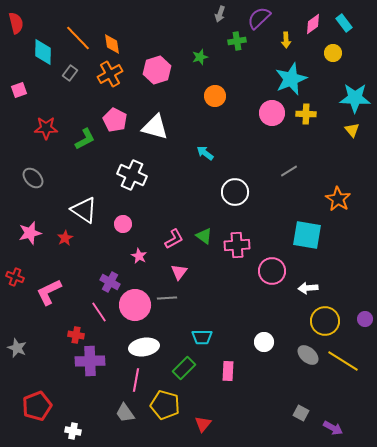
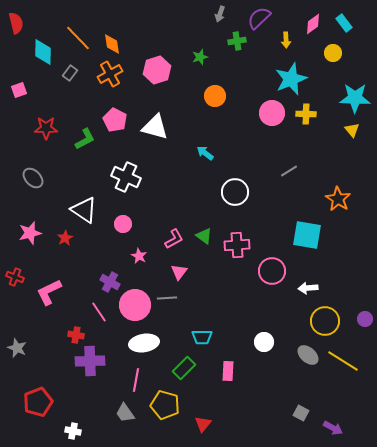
white cross at (132, 175): moved 6 px left, 2 px down
white ellipse at (144, 347): moved 4 px up
red pentagon at (37, 406): moved 1 px right, 4 px up
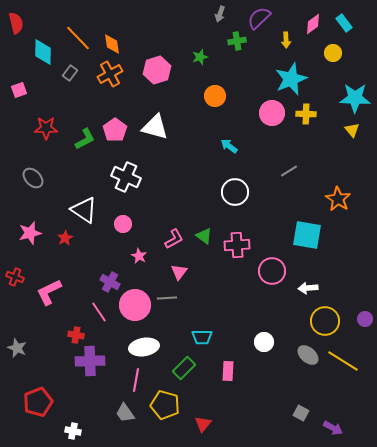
pink pentagon at (115, 120): moved 10 px down; rotated 10 degrees clockwise
cyan arrow at (205, 153): moved 24 px right, 7 px up
white ellipse at (144, 343): moved 4 px down
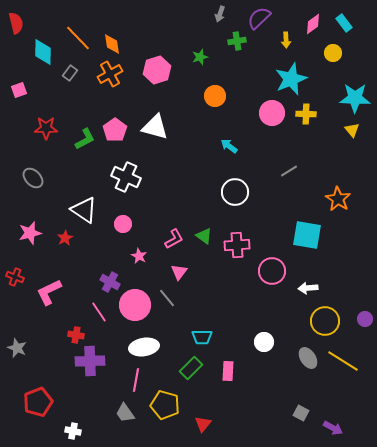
gray line at (167, 298): rotated 54 degrees clockwise
gray ellipse at (308, 355): moved 3 px down; rotated 15 degrees clockwise
green rectangle at (184, 368): moved 7 px right
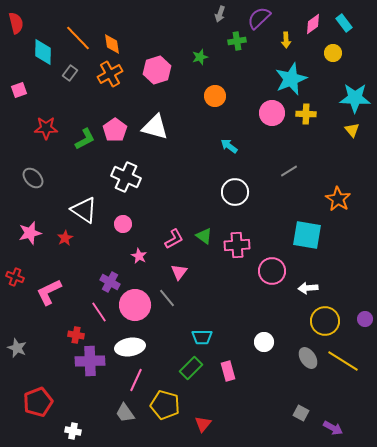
white ellipse at (144, 347): moved 14 px left
pink rectangle at (228, 371): rotated 18 degrees counterclockwise
pink line at (136, 380): rotated 15 degrees clockwise
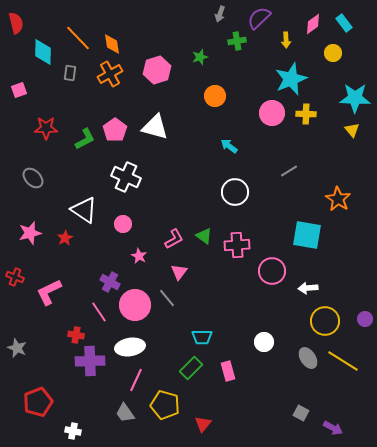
gray rectangle at (70, 73): rotated 28 degrees counterclockwise
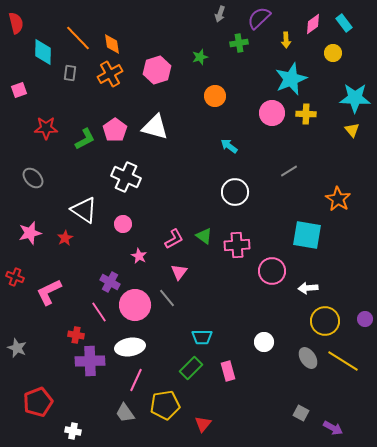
green cross at (237, 41): moved 2 px right, 2 px down
yellow pentagon at (165, 405): rotated 24 degrees counterclockwise
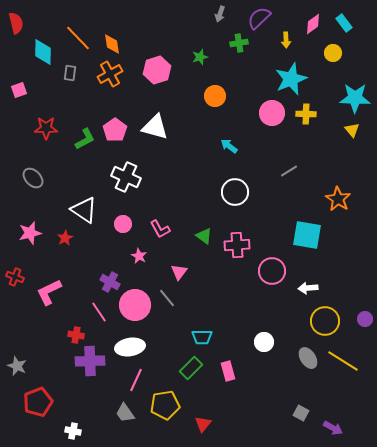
pink L-shape at (174, 239): moved 14 px left, 10 px up; rotated 90 degrees clockwise
gray star at (17, 348): moved 18 px down
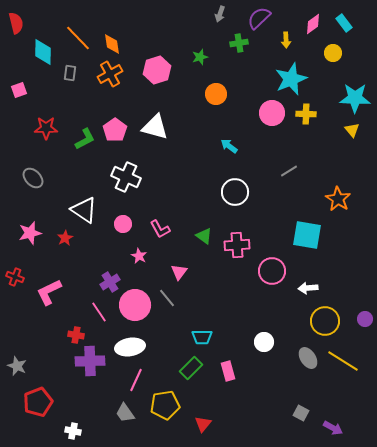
orange circle at (215, 96): moved 1 px right, 2 px up
purple cross at (110, 282): rotated 30 degrees clockwise
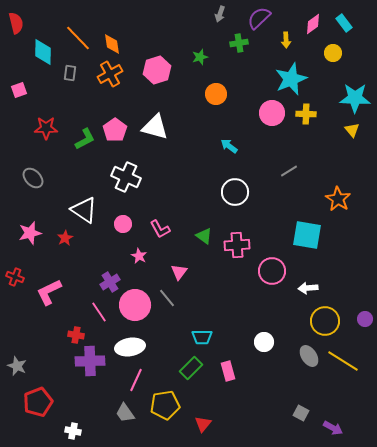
gray ellipse at (308, 358): moved 1 px right, 2 px up
